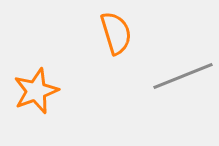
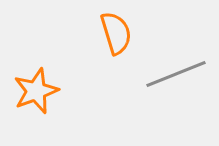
gray line: moved 7 px left, 2 px up
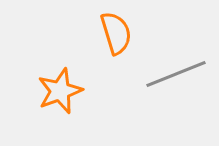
orange star: moved 24 px right
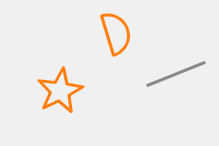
orange star: rotated 6 degrees counterclockwise
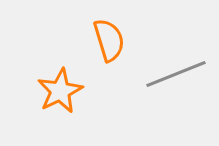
orange semicircle: moved 7 px left, 7 px down
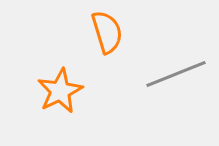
orange semicircle: moved 2 px left, 8 px up
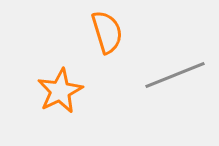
gray line: moved 1 px left, 1 px down
